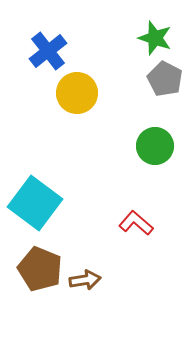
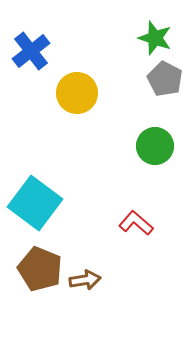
blue cross: moved 17 px left
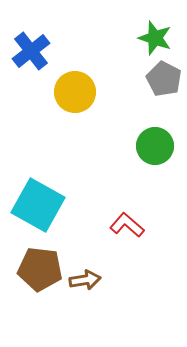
gray pentagon: moved 1 px left
yellow circle: moved 2 px left, 1 px up
cyan square: moved 3 px right, 2 px down; rotated 8 degrees counterclockwise
red L-shape: moved 9 px left, 2 px down
brown pentagon: rotated 15 degrees counterclockwise
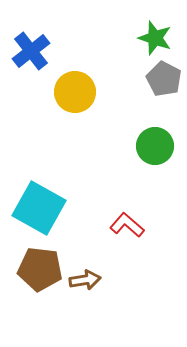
cyan square: moved 1 px right, 3 px down
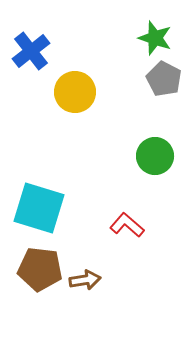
green circle: moved 10 px down
cyan square: rotated 12 degrees counterclockwise
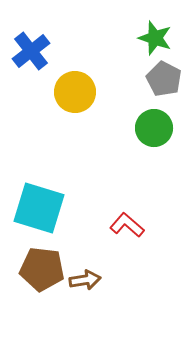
green circle: moved 1 px left, 28 px up
brown pentagon: moved 2 px right
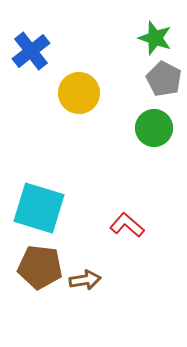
yellow circle: moved 4 px right, 1 px down
brown pentagon: moved 2 px left, 2 px up
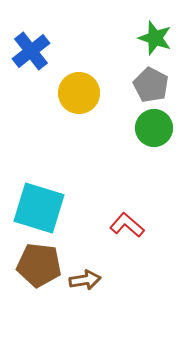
gray pentagon: moved 13 px left, 6 px down
brown pentagon: moved 1 px left, 2 px up
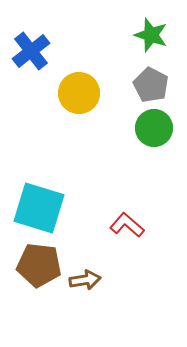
green star: moved 4 px left, 3 px up
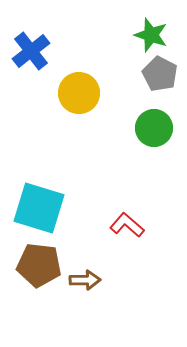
gray pentagon: moved 9 px right, 11 px up
brown arrow: rotated 8 degrees clockwise
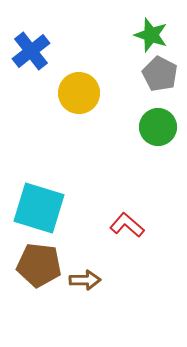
green circle: moved 4 px right, 1 px up
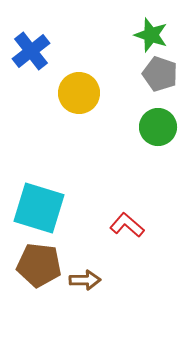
gray pentagon: rotated 8 degrees counterclockwise
